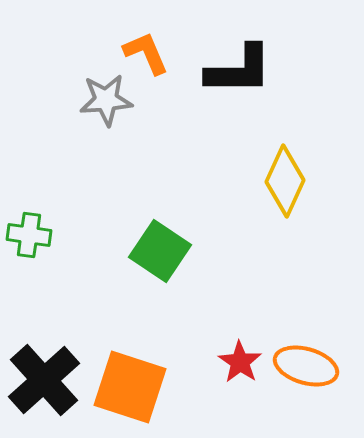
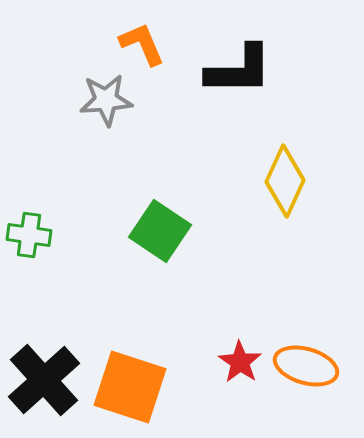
orange L-shape: moved 4 px left, 9 px up
green square: moved 20 px up
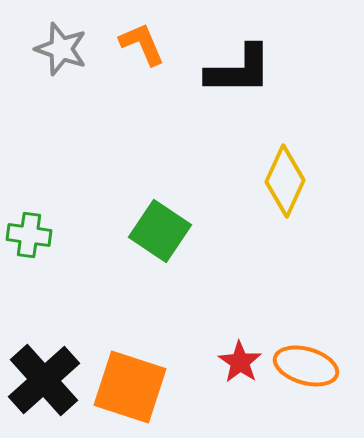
gray star: moved 45 px left, 51 px up; rotated 24 degrees clockwise
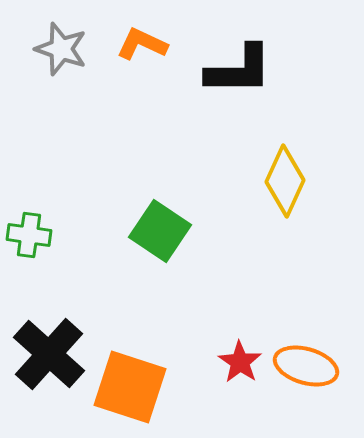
orange L-shape: rotated 42 degrees counterclockwise
black cross: moved 5 px right, 26 px up; rotated 6 degrees counterclockwise
